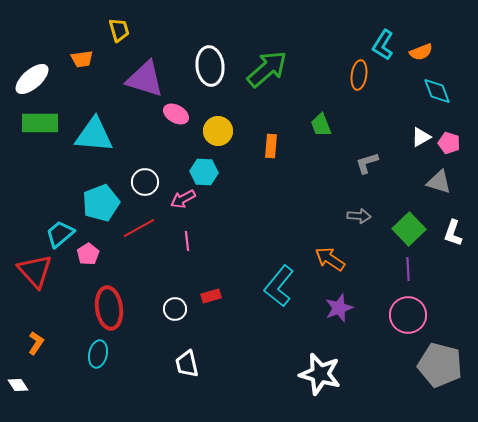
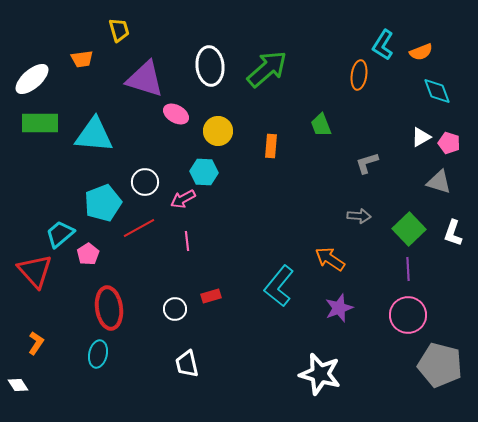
cyan pentagon at (101, 203): moved 2 px right
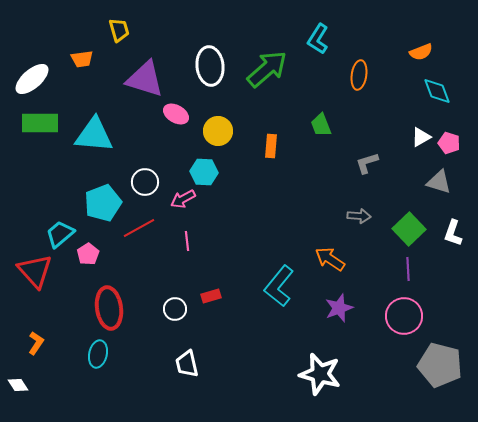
cyan L-shape at (383, 45): moved 65 px left, 6 px up
pink circle at (408, 315): moved 4 px left, 1 px down
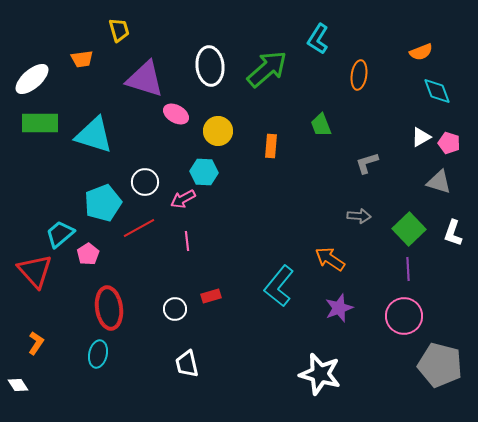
cyan triangle at (94, 135): rotated 12 degrees clockwise
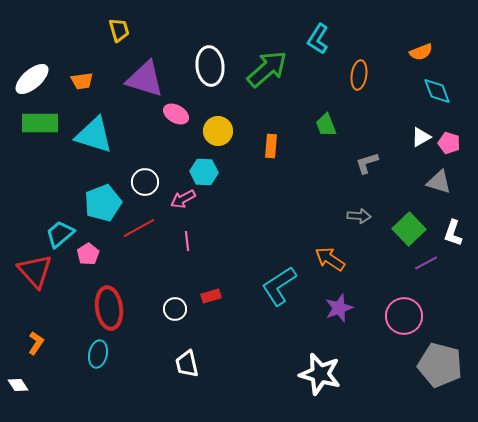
orange trapezoid at (82, 59): moved 22 px down
green trapezoid at (321, 125): moved 5 px right
purple line at (408, 269): moved 18 px right, 6 px up; rotated 65 degrees clockwise
cyan L-shape at (279, 286): rotated 18 degrees clockwise
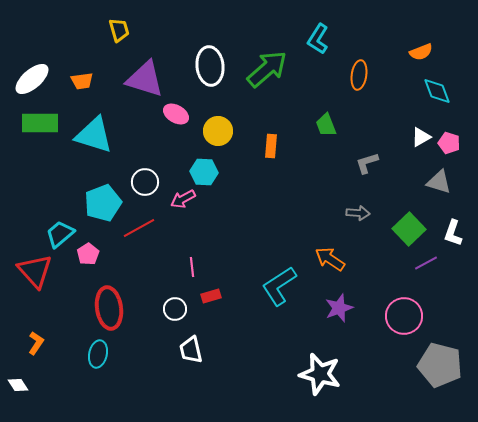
gray arrow at (359, 216): moved 1 px left, 3 px up
pink line at (187, 241): moved 5 px right, 26 px down
white trapezoid at (187, 364): moved 4 px right, 14 px up
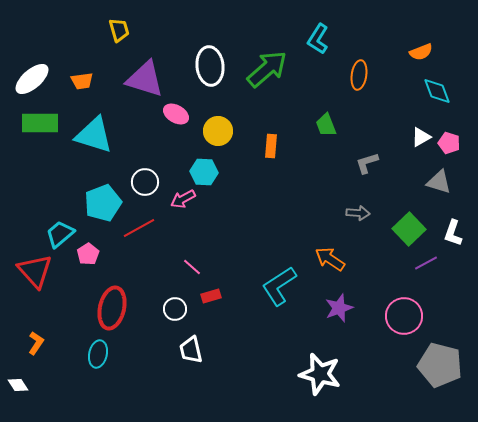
pink line at (192, 267): rotated 42 degrees counterclockwise
red ellipse at (109, 308): moved 3 px right; rotated 21 degrees clockwise
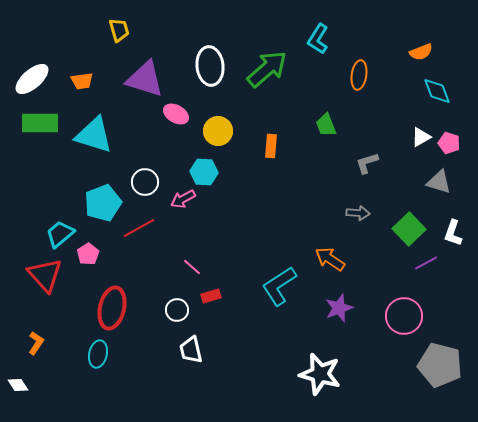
red triangle at (35, 271): moved 10 px right, 4 px down
white circle at (175, 309): moved 2 px right, 1 px down
